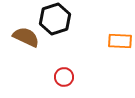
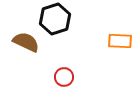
brown semicircle: moved 5 px down
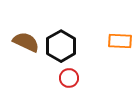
black hexagon: moved 6 px right, 27 px down; rotated 12 degrees counterclockwise
red circle: moved 5 px right, 1 px down
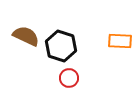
brown semicircle: moved 6 px up
black hexagon: rotated 12 degrees counterclockwise
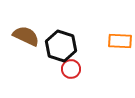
red circle: moved 2 px right, 9 px up
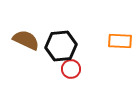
brown semicircle: moved 4 px down
black hexagon: rotated 24 degrees counterclockwise
